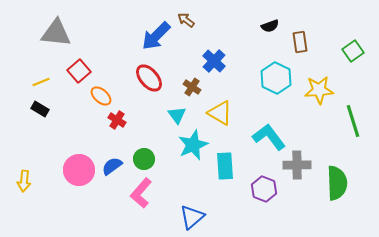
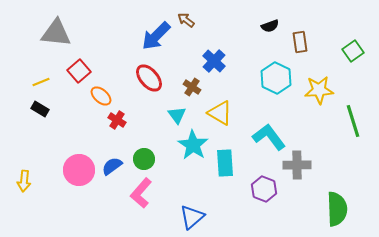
cyan star: rotated 16 degrees counterclockwise
cyan rectangle: moved 3 px up
green semicircle: moved 26 px down
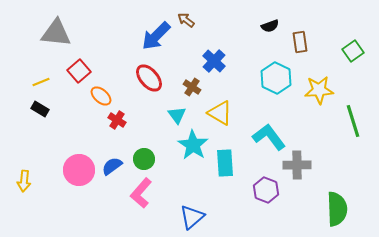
purple hexagon: moved 2 px right, 1 px down
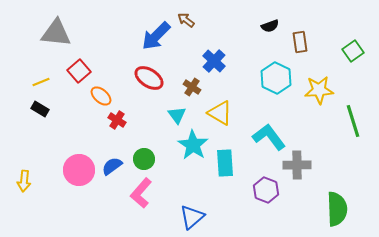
red ellipse: rotated 16 degrees counterclockwise
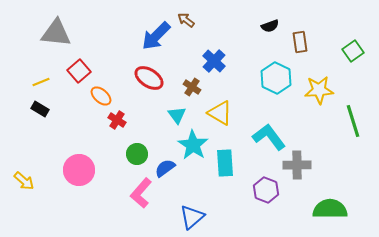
green circle: moved 7 px left, 5 px up
blue semicircle: moved 53 px right, 2 px down
yellow arrow: rotated 55 degrees counterclockwise
green semicircle: moved 7 px left; rotated 88 degrees counterclockwise
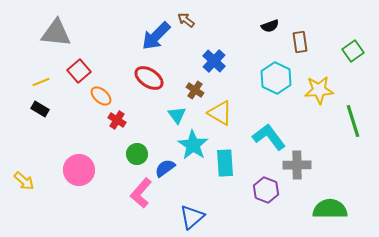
brown cross: moved 3 px right, 3 px down
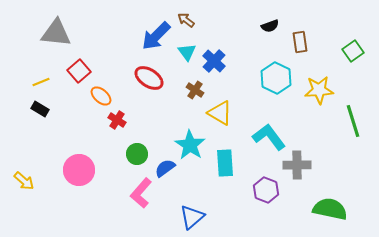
cyan triangle: moved 10 px right, 63 px up
cyan star: moved 3 px left
green semicircle: rotated 12 degrees clockwise
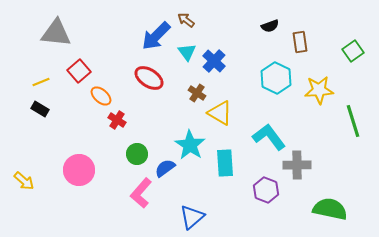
brown cross: moved 2 px right, 3 px down
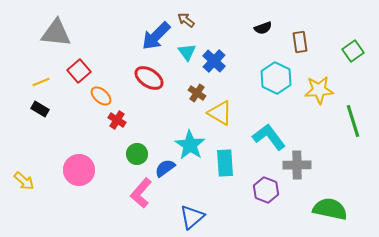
black semicircle: moved 7 px left, 2 px down
